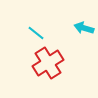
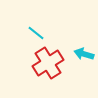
cyan arrow: moved 26 px down
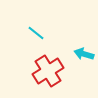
red cross: moved 8 px down
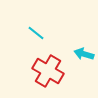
red cross: rotated 28 degrees counterclockwise
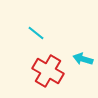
cyan arrow: moved 1 px left, 5 px down
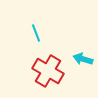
cyan line: rotated 30 degrees clockwise
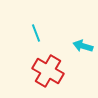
cyan arrow: moved 13 px up
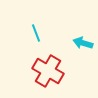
cyan arrow: moved 3 px up
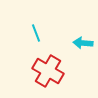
cyan arrow: rotated 12 degrees counterclockwise
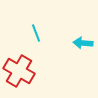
red cross: moved 29 px left
